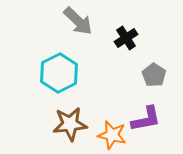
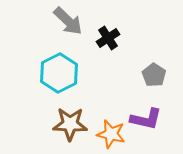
gray arrow: moved 10 px left
black cross: moved 18 px left
purple L-shape: rotated 24 degrees clockwise
brown star: rotated 8 degrees clockwise
orange star: moved 1 px left, 1 px up
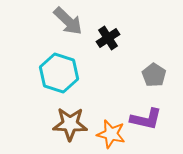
cyan hexagon: rotated 15 degrees counterclockwise
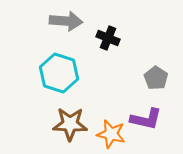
gray arrow: moved 2 px left; rotated 40 degrees counterclockwise
black cross: rotated 35 degrees counterclockwise
gray pentagon: moved 2 px right, 3 px down
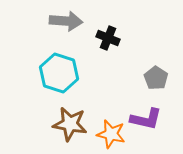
brown star: rotated 8 degrees clockwise
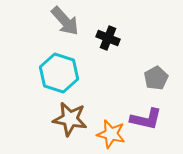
gray arrow: moved 1 px left; rotated 44 degrees clockwise
gray pentagon: rotated 10 degrees clockwise
brown star: moved 5 px up
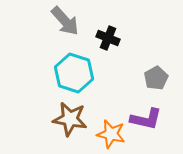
cyan hexagon: moved 15 px right
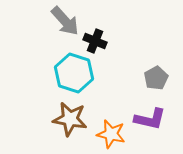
black cross: moved 13 px left, 3 px down
purple L-shape: moved 4 px right
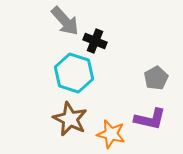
brown star: rotated 16 degrees clockwise
